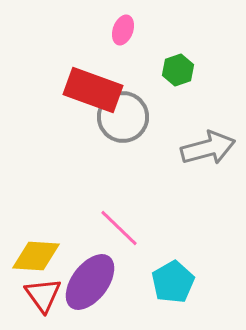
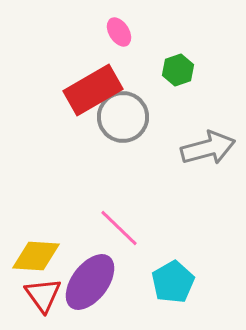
pink ellipse: moved 4 px left, 2 px down; rotated 52 degrees counterclockwise
red rectangle: rotated 50 degrees counterclockwise
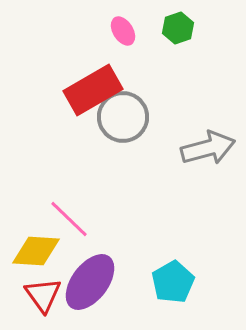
pink ellipse: moved 4 px right, 1 px up
green hexagon: moved 42 px up
pink line: moved 50 px left, 9 px up
yellow diamond: moved 5 px up
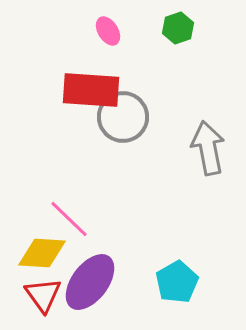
pink ellipse: moved 15 px left
red rectangle: moved 2 px left; rotated 34 degrees clockwise
gray arrow: rotated 86 degrees counterclockwise
yellow diamond: moved 6 px right, 2 px down
cyan pentagon: moved 4 px right
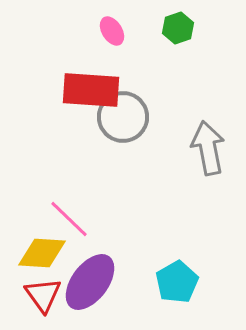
pink ellipse: moved 4 px right
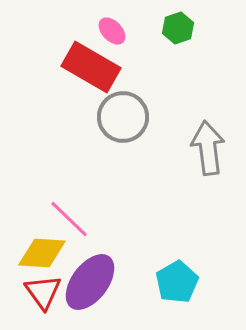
pink ellipse: rotated 12 degrees counterclockwise
red rectangle: moved 23 px up; rotated 26 degrees clockwise
gray arrow: rotated 4 degrees clockwise
red triangle: moved 3 px up
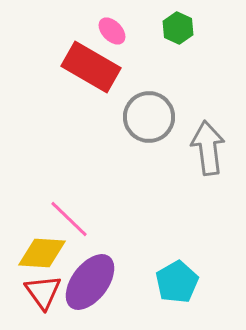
green hexagon: rotated 16 degrees counterclockwise
gray circle: moved 26 px right
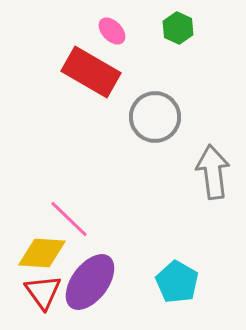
red rectangle: moved 5 px down
gray circle: moved 6 px right
gray arrow: moved 5 px right, 24 px down
cyan pentagon: rotated 12 degrees counterclockwise
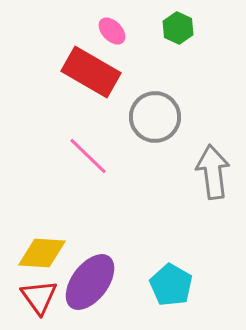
pink line: moved 19 px right, 63 px up
cyan pentagon: moved 6 px left, 3 px down
red triangle: moved 4 px left, 5 px down
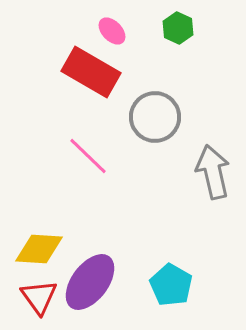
gray arrow: rotated 6 degrees counterclockwise
yellow diamond: moved 3 px left, 4 px up
